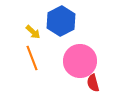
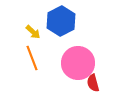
pink circle: moved 2 px left, 2 px down
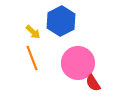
red semicircle: rotated 18 degrees counterclockwise
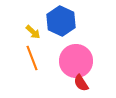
blue hexagon: rotated 8 degrees counterclockwise
pink circle: moved 2 px left, 2 px up
red semicircle: moved 12 px left
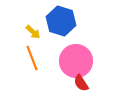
blue hexagon: rotated 8 degrees counterclockwise
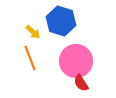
orange line: moved 2 px left
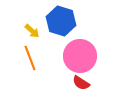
yellow arrow: moved 1 px left, 1 px up
pink circle: moved 4 px right, 5 px up
red semicircle: rotated 24 degrees counterclockwise
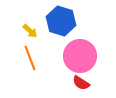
yellow arrow: moved 2 px left
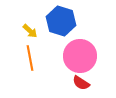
orange line: rotated 10 degrees clockwise
